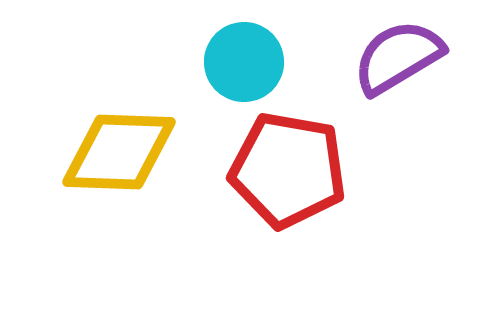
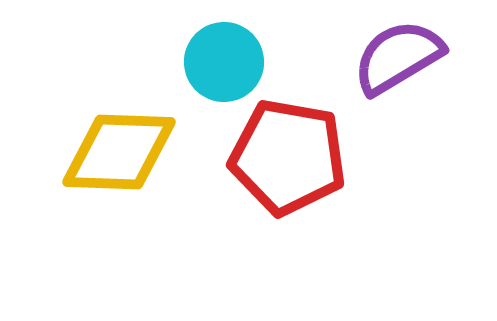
cyan circle: moved 20 px left
red pentagon: moved 13 px up
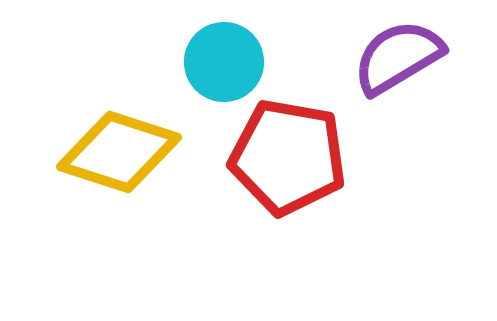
yellow diamond: rotated 16 degrees clockwise
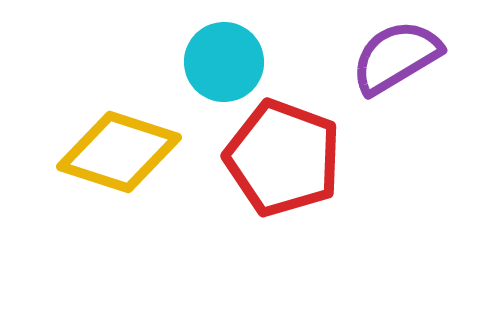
purple semicircle: moved 2 px left
red pentagon: moved 5 px left, 1 px down; rotated 10 degrees clockwise
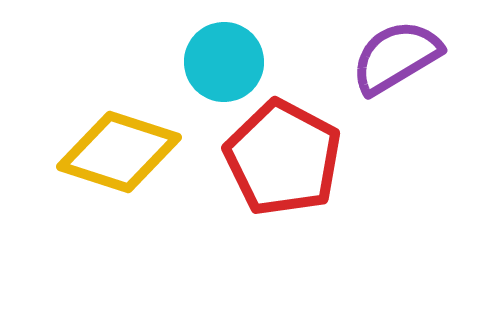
red pentagon: rotated 8 degrees clockwise
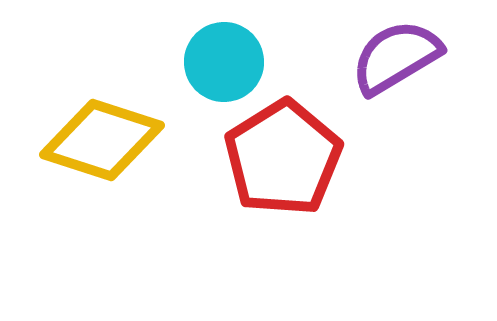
yellow diamond: moved 17 px left, 12 px up
red pentagon: rotated 12 degrees clockwise
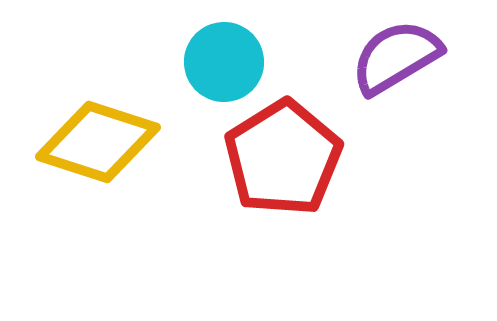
yellow diamond: moved 4 px left, 2 px down
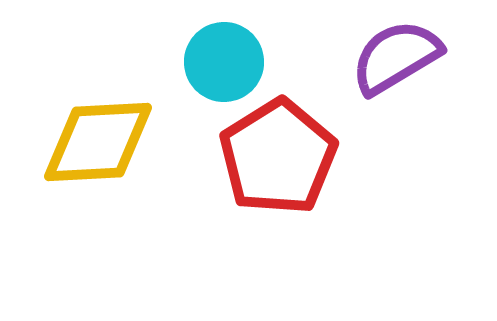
yellow diamond: rotated 21 degrees counterclockwise
red pentagon: moved 5 px left, 1 px up
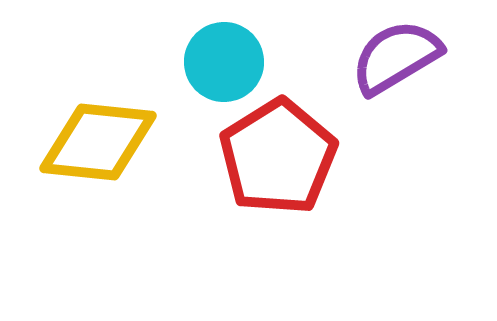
yellow diamond: rotated 9 degrees clockwise
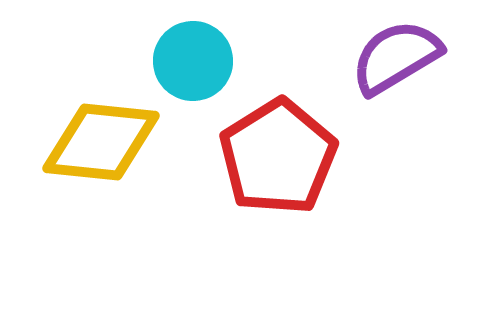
cyan circle: moved 31 px left, 1 px up
yellow diamond: moved 3 px right
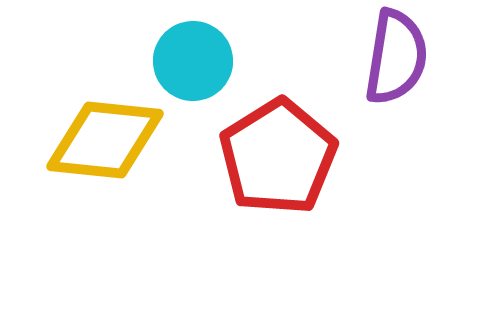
purple semicircle: rotated 130 degrees clockwise
yellow diamond: moved 4 px right, 2 px up
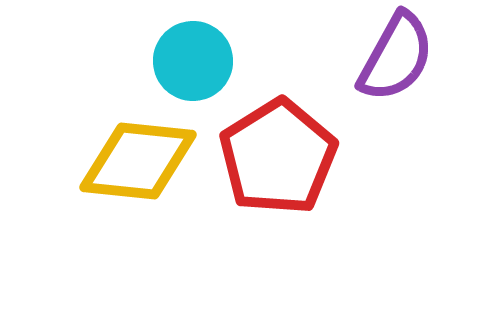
purple semicircle: rotated 20 degrees clockwise
yellow diamond: moved 33 px right, 21 px down
